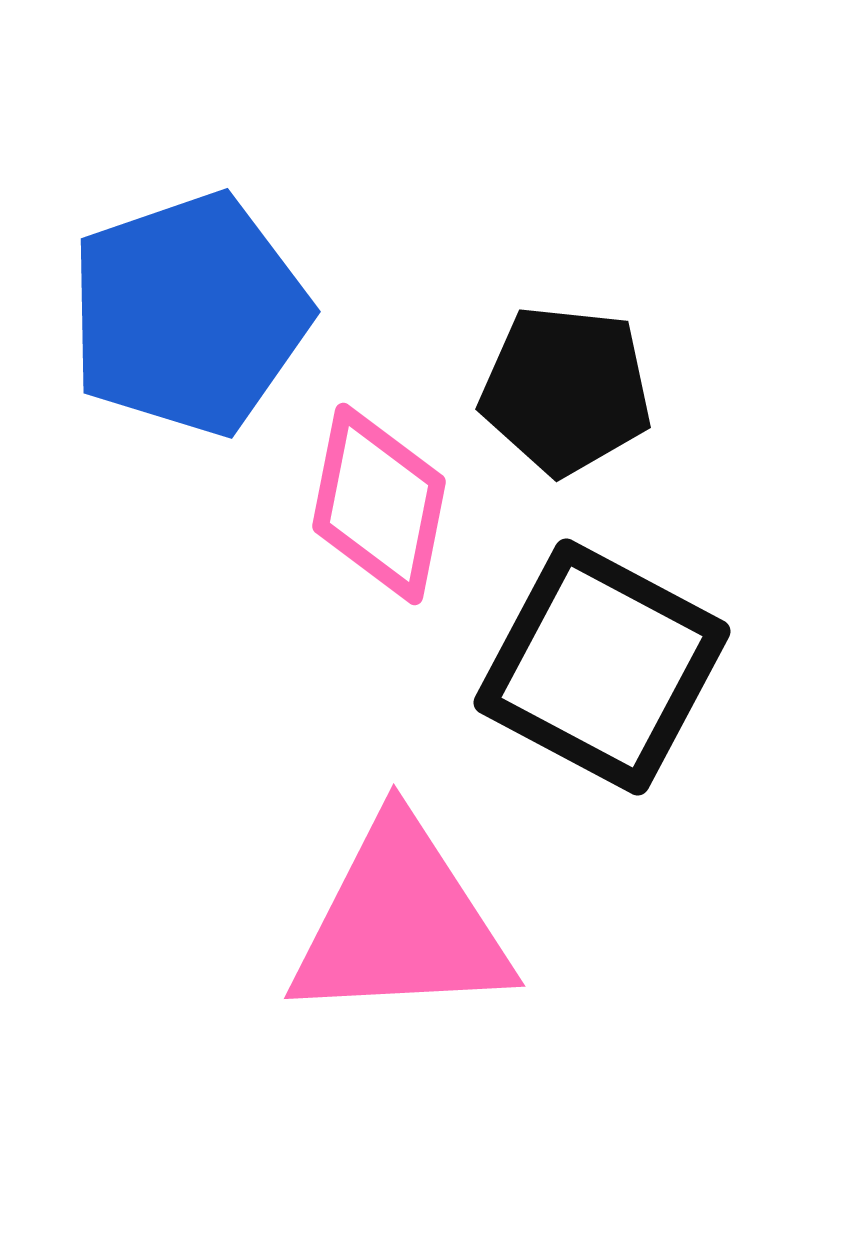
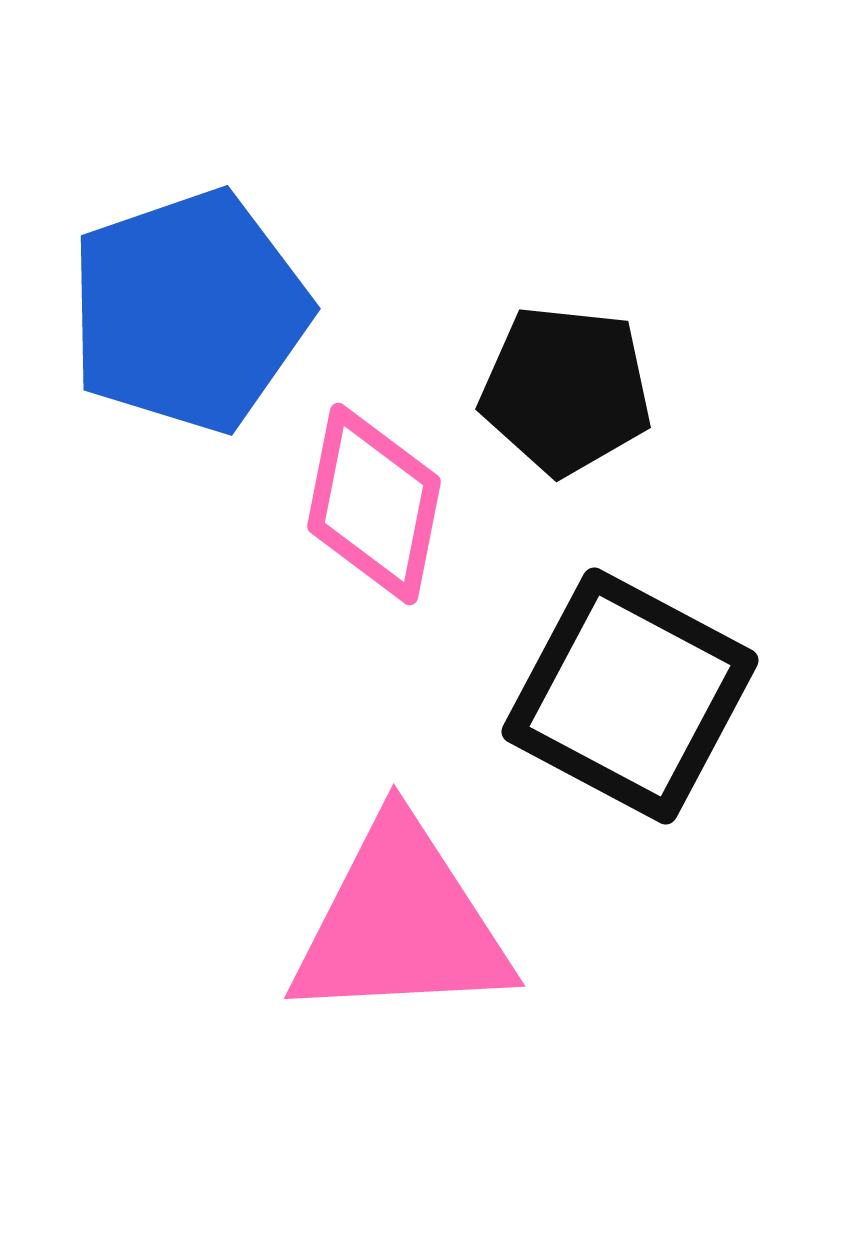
blue pentagon: moved 3 px up
pink diamond: moved 5 px left
black square: moved 28 px right, 29 px down
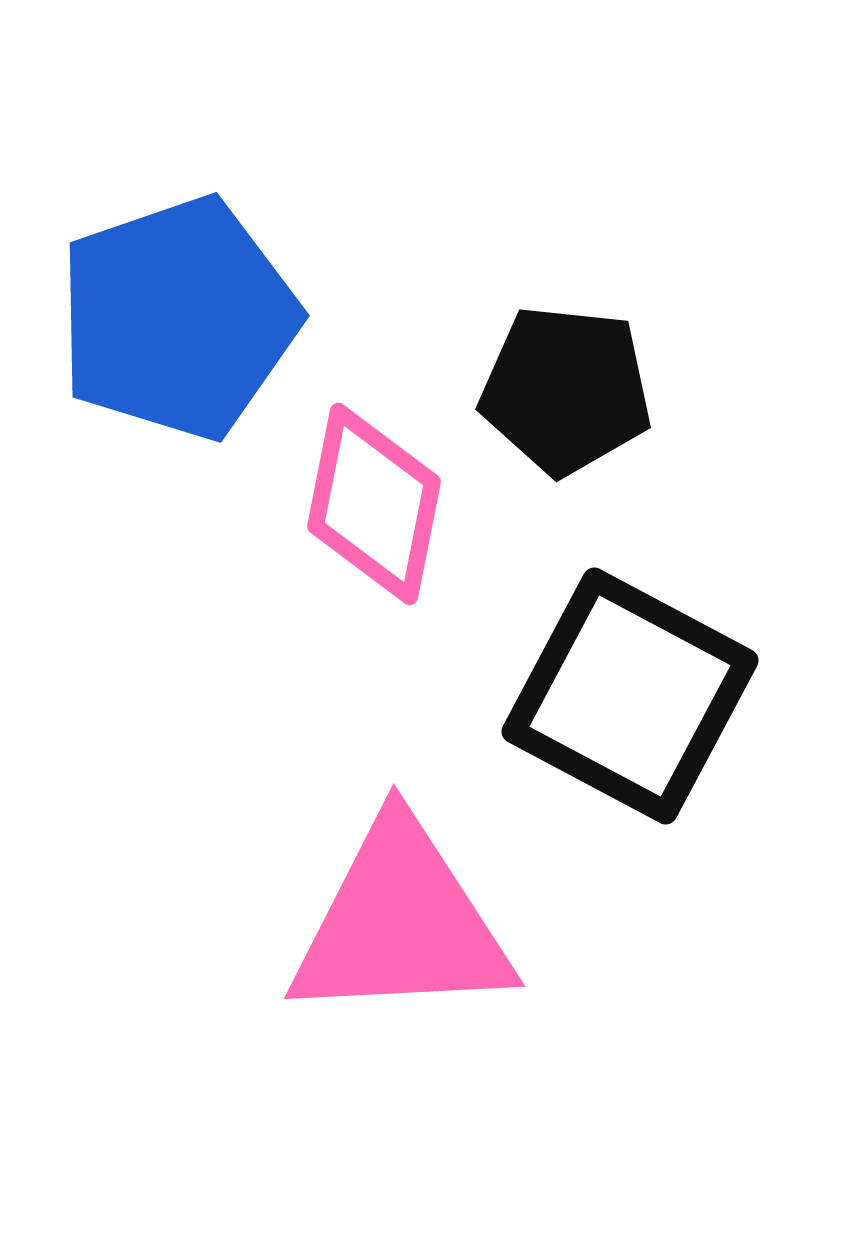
blue pentagon: moved 11 px left, 7 px down
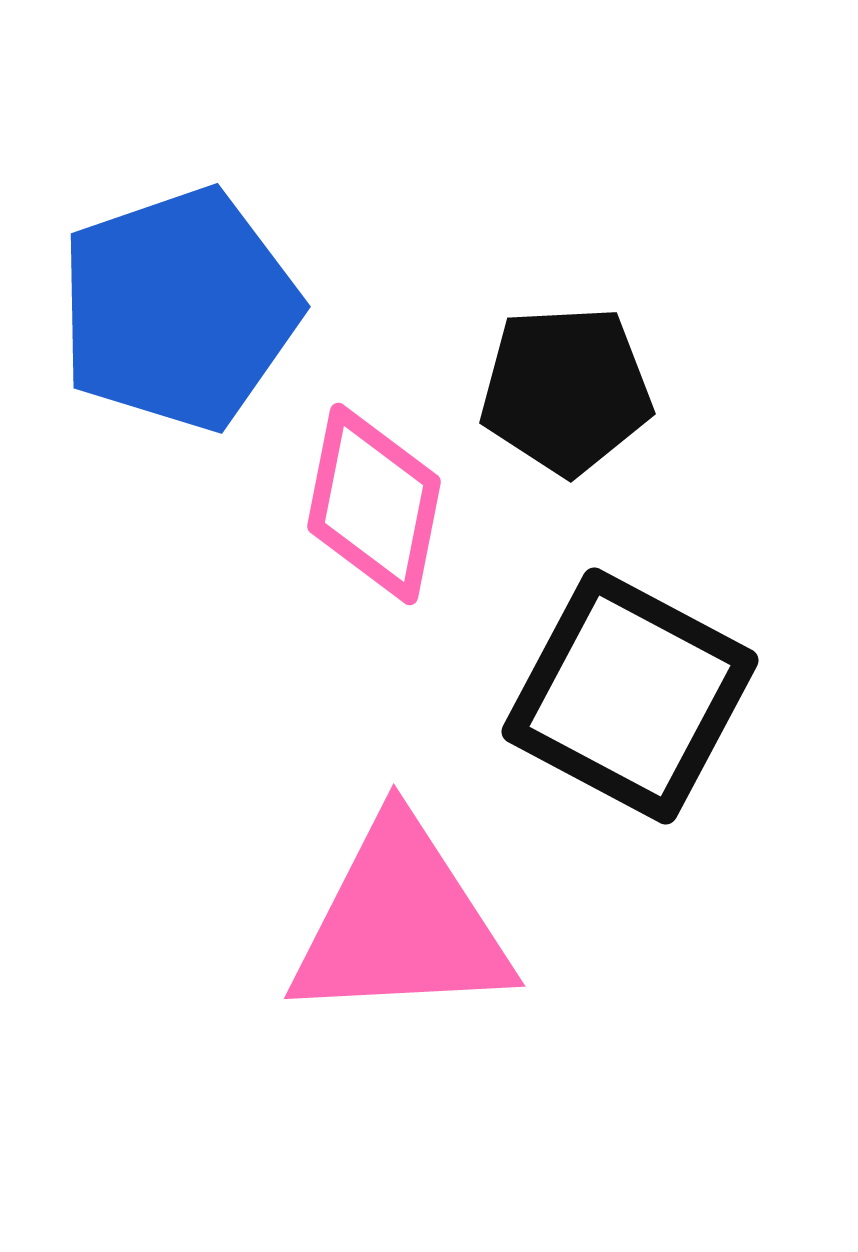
blue pentagon: moved 1 px right, 9 px up
black pentagon: rotated 9 degrees counterclockwise
